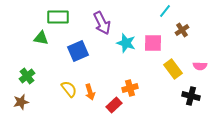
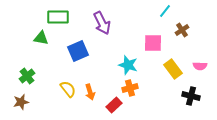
cyan star: moved 2 px right, 22 px down
yellow semicircle: moved 1 px left
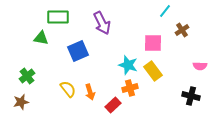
yellow rectangle: moved 20 px left, 2 px down
red rectangle: moved 1 px left
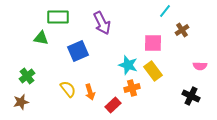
orange cross: moved 2 px right
black cross: rotated 12 degrees clockwise
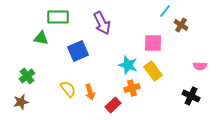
brown cross: moved 1 px left, 5 px up; rotated 24 degrees counterclockwise
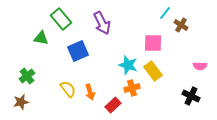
cyan line: moved 2 px down
green rectangle: moved 3 px right, 2 px down; rotated 50 degrees clockwise
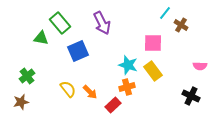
green rectangle: moved 1 px left, 4 px down
orange cross: moved 5 px left, 1 px up
orange arrow: rotated 28 degrees counterclockwise
